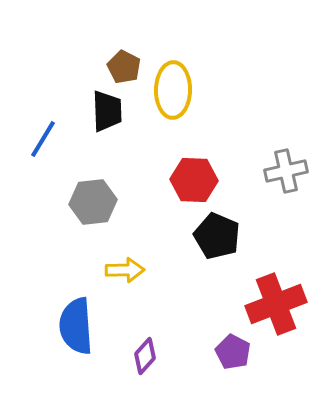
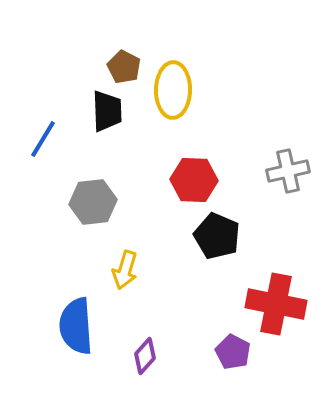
gray cross: moved 2 px right
yellow arrow: rotated 108 degrees clockwise
red cross: rotated 32 degrees clockwise
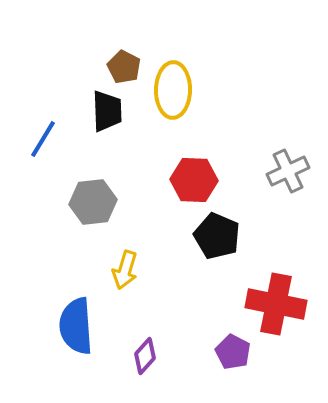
gray cross: rotated 12 degrees counterclockwise
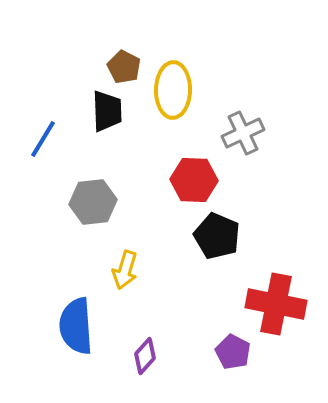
gray cross: moved 45 px left, 38 px up
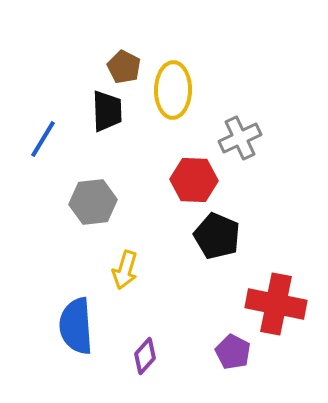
gray cross: moved 3 px left, 5 px down
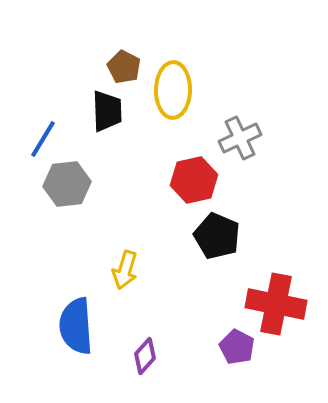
red hexagon: rotated 15 degrees counterclockwise
gray hexagon: moved 26 px left, 18 px up
purple pentagon: moved 4 px right, 5 px up
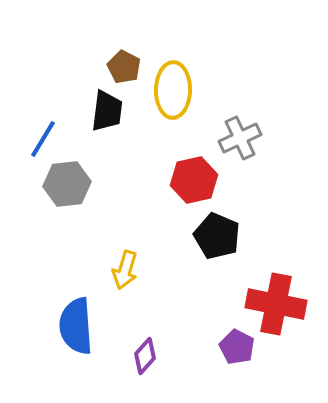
black trapezoid: rotated 9 degrees clockwise
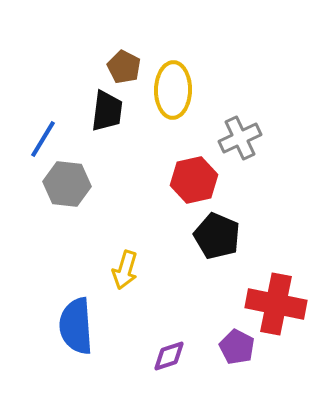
gray hexagon: rotated 12 degrees clockwise
purple diamond: moved 24 px right; rotated 30 degrees clockwise
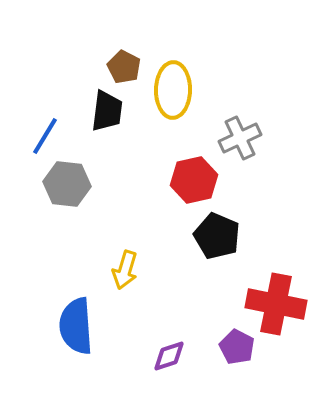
blue line: moved 2 px right, 3 px up
